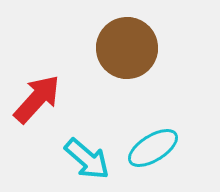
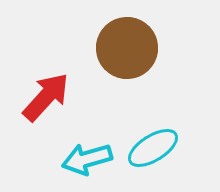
red arrow: moved 9 px right, 2 px up
cyan arrow: rotated 123 degrees clockwise
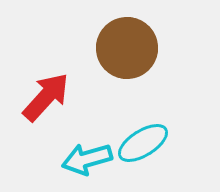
cyan ellipse: moved 10 px left, 5 px up
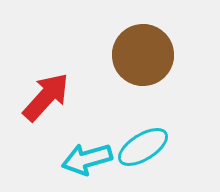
brown circle: moved 16 px right, 7 px down
cyan ellipse: moved 4 px down
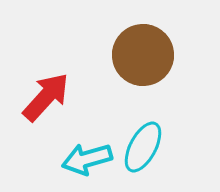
cyan ellipse: rotated 30 degrees counterclockwise
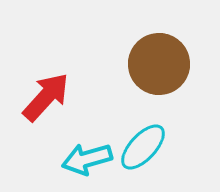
brown circle: moved 16 px right, 9 px down
cyan ellipse: rotated 15 degrees clockwise
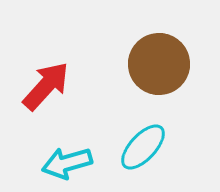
red arrow: moved 11 px up
cyan arrow: moved 20 px left, 4 px down
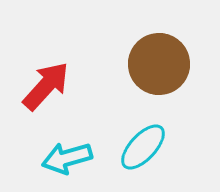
cyan arrow: moved 5 px up
